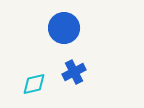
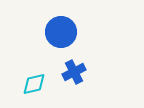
blue circle: moved 3 px left, 4 px down
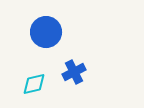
blue circle: moved 15 px left
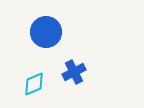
cyan diamond: rotated 10 degrees counterclockwise
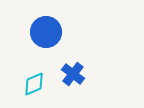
blue cross: moved 1 px left, 2 px down; rotated 25 degrees counterclockwise
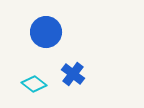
cyan diamond: rotated 60 degrees clockwise
